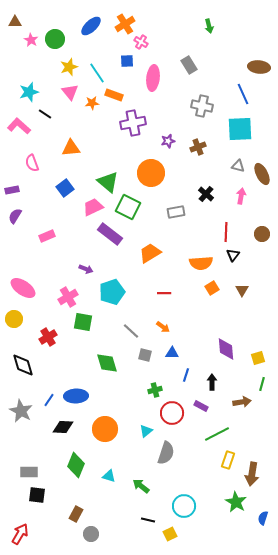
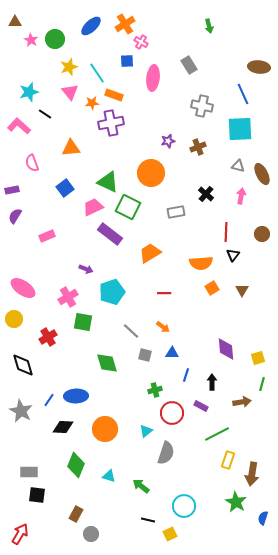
purple cross at (133, 123): moved 22 px left
green triangle at (108, 182): rotated 15 degrees counterclockwise
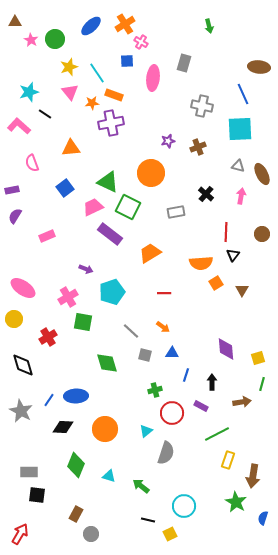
gray rectangle at (189, 65): moved 5 px left, 2 px up; rotated 48 degrees clockwise
orange square at (212, 288): moved 4 px right, 5 px up
brown arrow at (252, 474): moved 1 px right, 2 px down
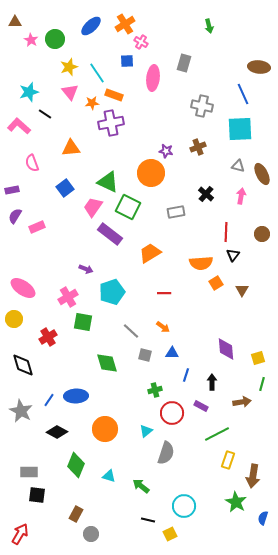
purple star at (168, 141): moved 2 px left, 10 px down; rotated 24 degrees clockwise
pink trapezoid at (93, 207): rotated 30 degrees counterclockwise
pink rectangle at (47, 236): moved 10 px left, 9 px up
black diamond at (63, 427): moved 6 px left, 5 px down; rotated 25 degrees clockwise
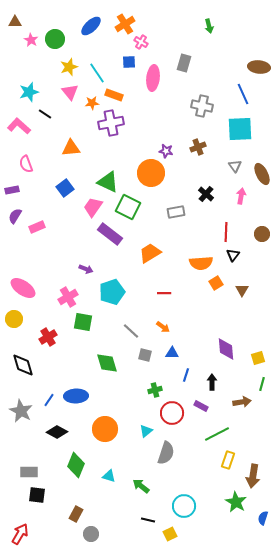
blue square at (127, 61): moved 2 px right, 1 px down
pink semicircle at (32, 163): moved 6 px left, 1 px down
gray triangle at (238, 166): moved 3 px left; rotated 40 degrees clockwise
